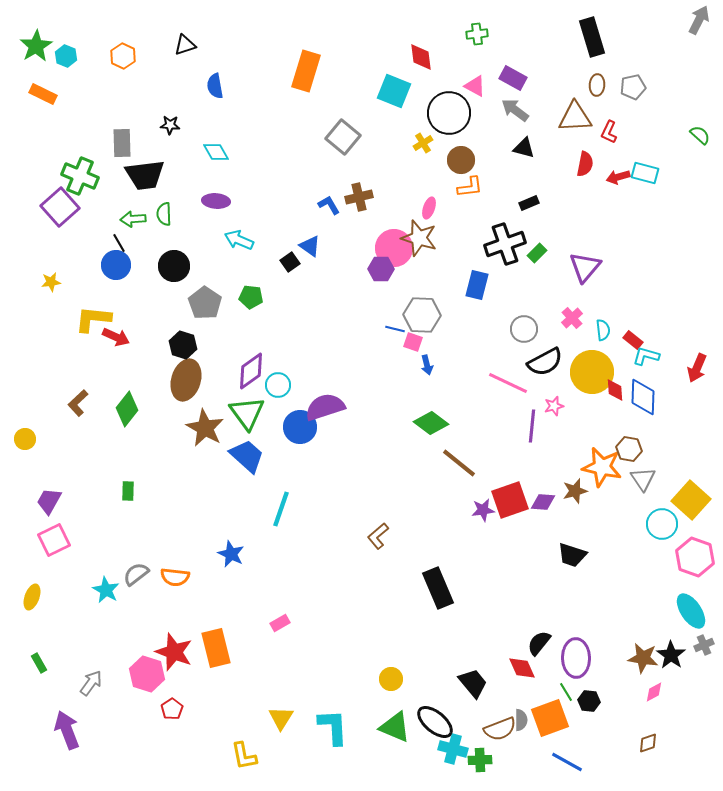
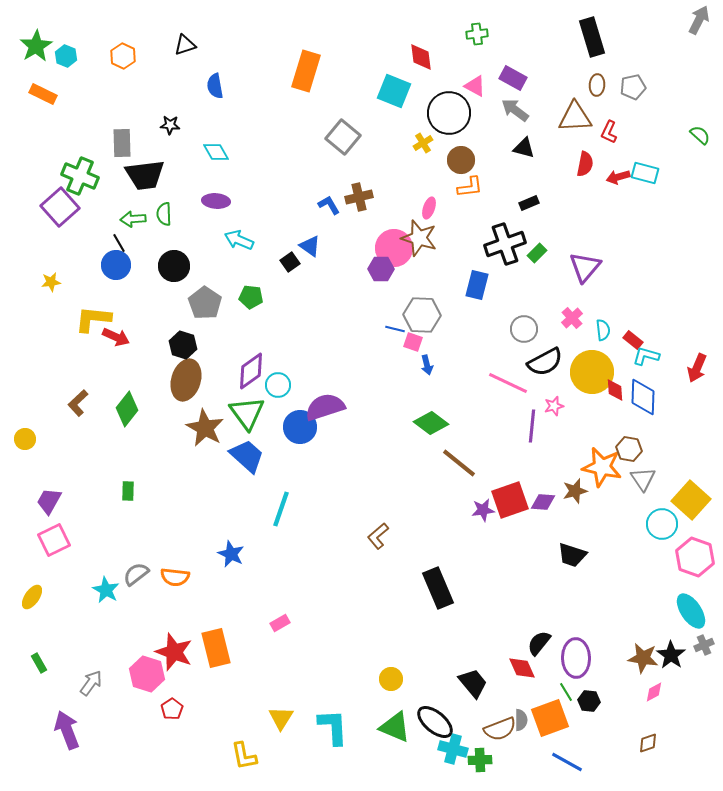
yellow ellipse at (32, 597): rotated 15 degrees clockwise
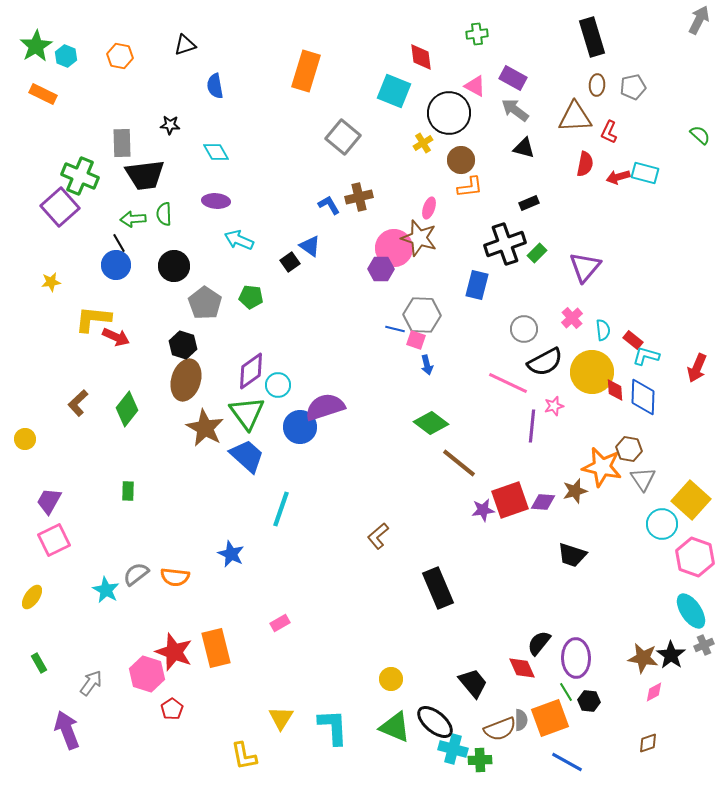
orange hexagon at (123, 56): moved 3 px left; rotated 15 degrees counterclockwise
pink square at (413, 342): moved 3 px right, 2 px up
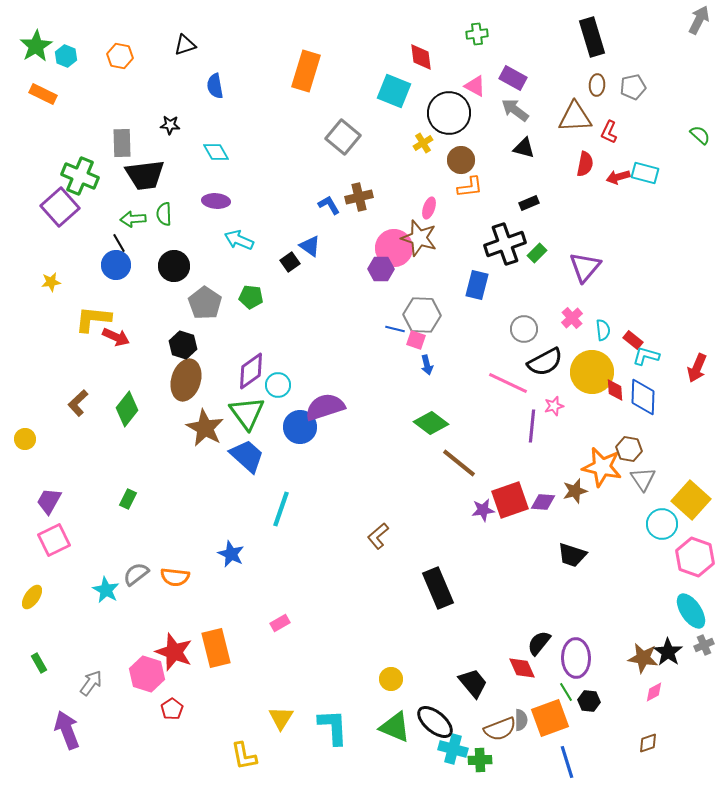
green rectangle at (128, 491): moved 8 px down; rotated 24 degrees clockwise
black star at (671, 655): moved 3 px left, 3 px up
blue line at (567, 762): rotated 44 degrees clockwise
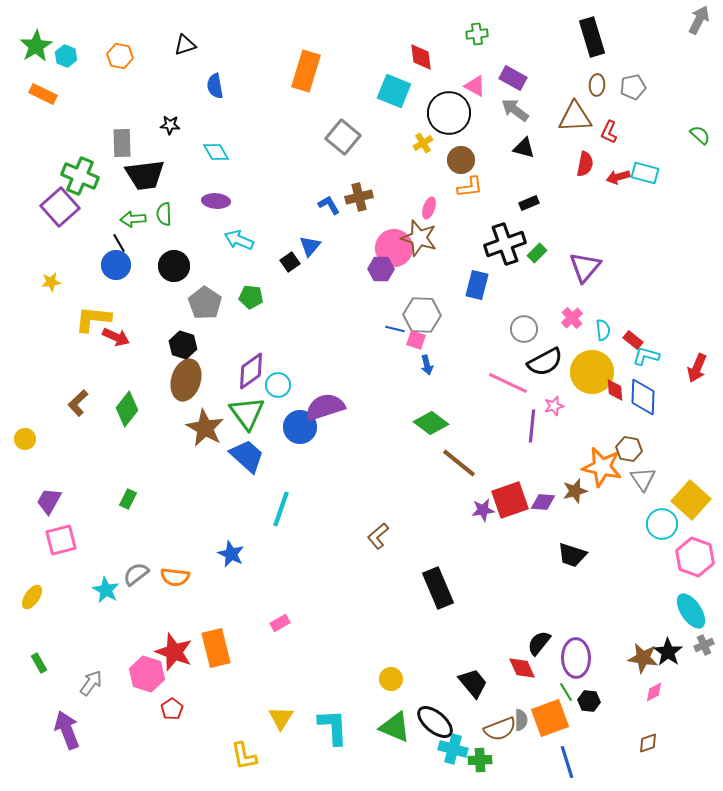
blue triangle at (310, 246): rotated 35 degrees clockwise
pink square at (54, 540): moved 7 px right; rotated 12 degrees clockwise
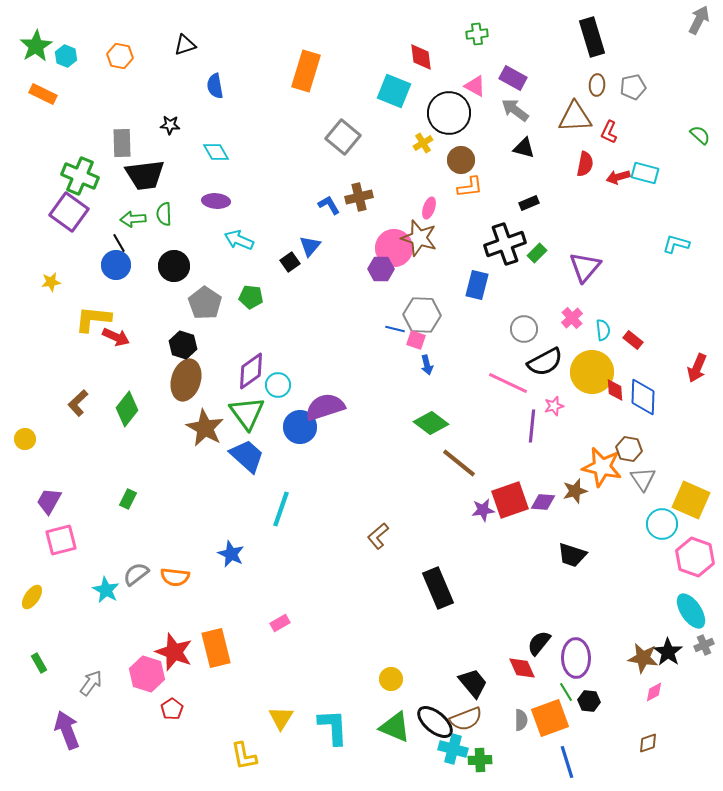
purple square at (60, 207): moved 9 px right, 5 px down; rotated 12 degrees counterclockwise
cyan L-shape at (646, 356): moved 30 px right, 112 px up
yellow square at (691, 500): rotated 18 degrees counterclockwise
brown semicircle at (500, 729): moved 34 px left, 10 px up
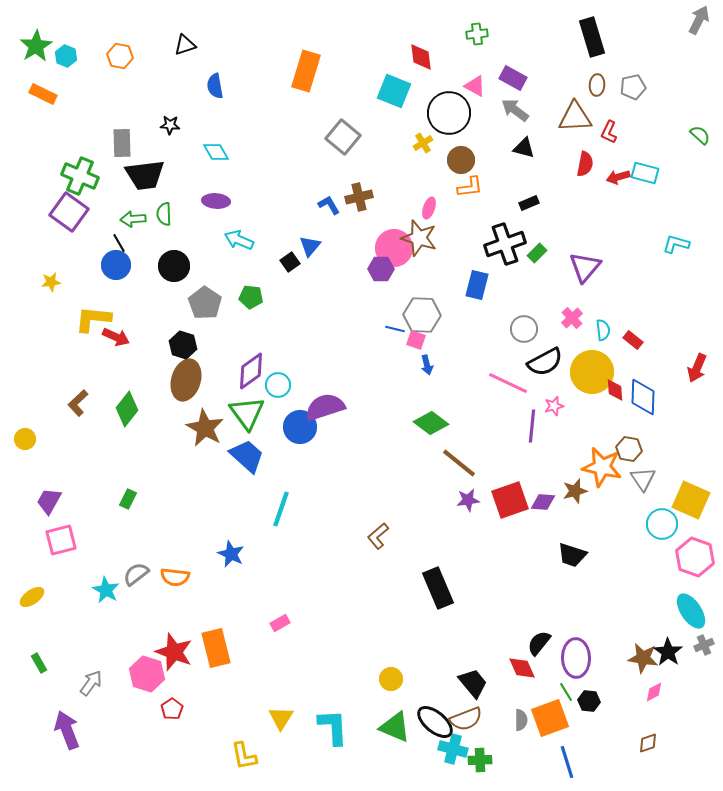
purple star at (483, 510): moved 15 px left, 10 px up
yellow ellipse at (32, 597): rotated 20 degrees clockwise
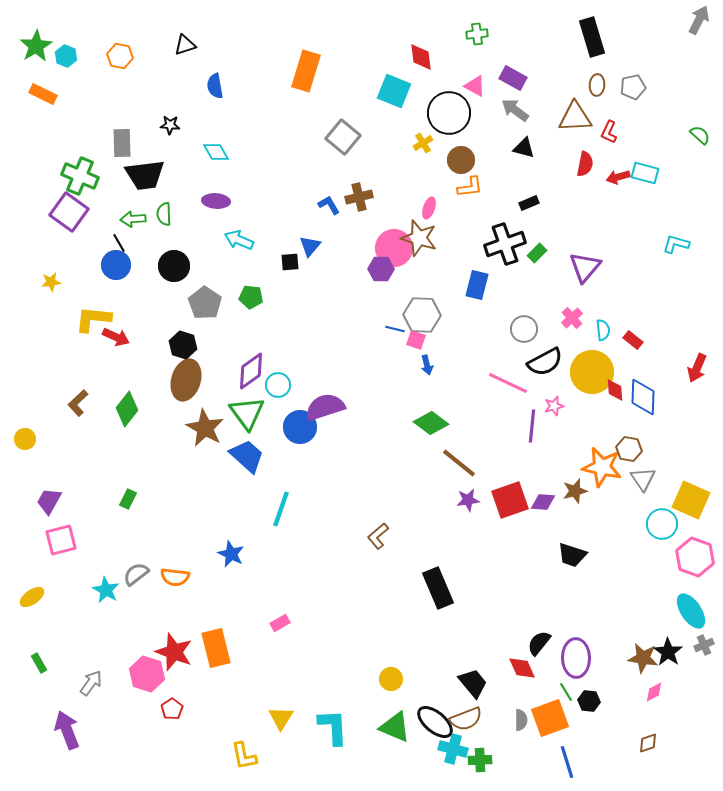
black square at (290, 262): rotated 30 degrees clockwise
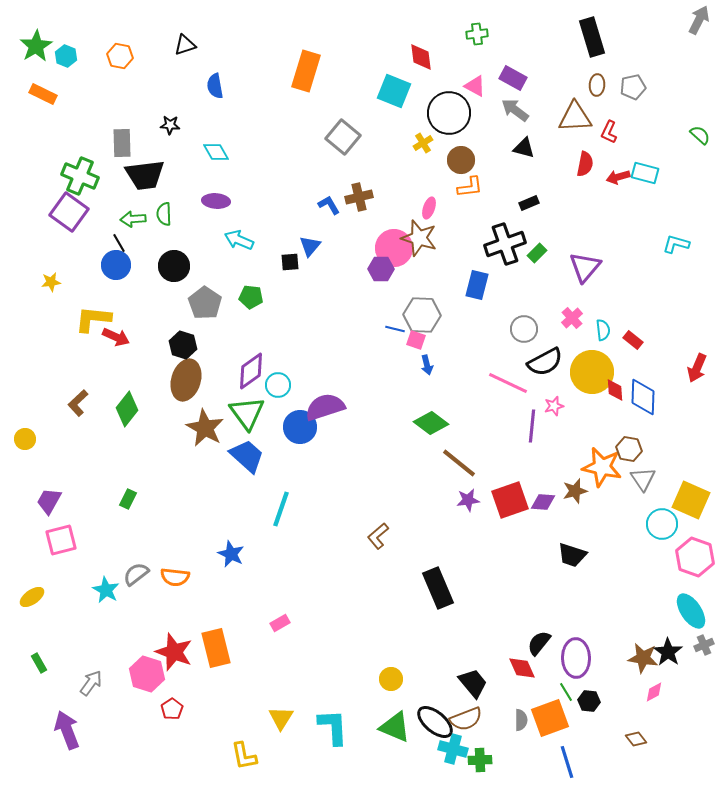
brown diamond at (648, 743): moved 12 px left, 4 px up; rotated 70 degrees clockwise
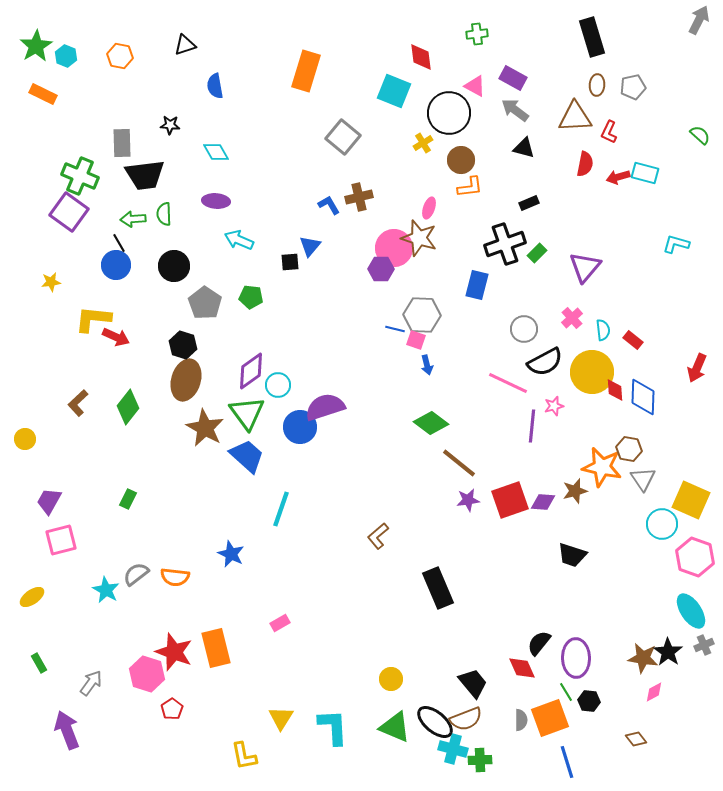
green diamond at (127, 409): moved 1 px right, 2 px up
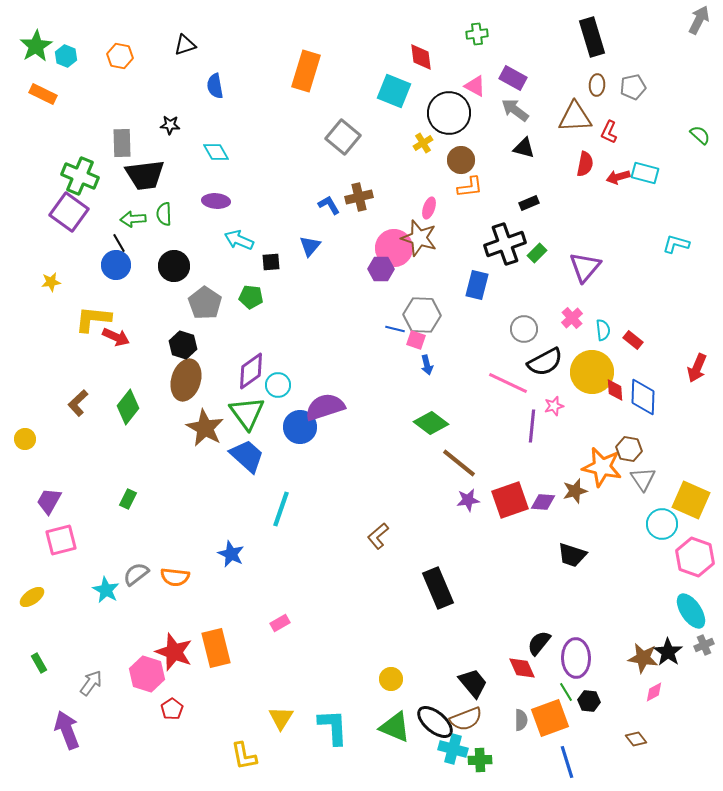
black square at (290, 262): moved 19 px left
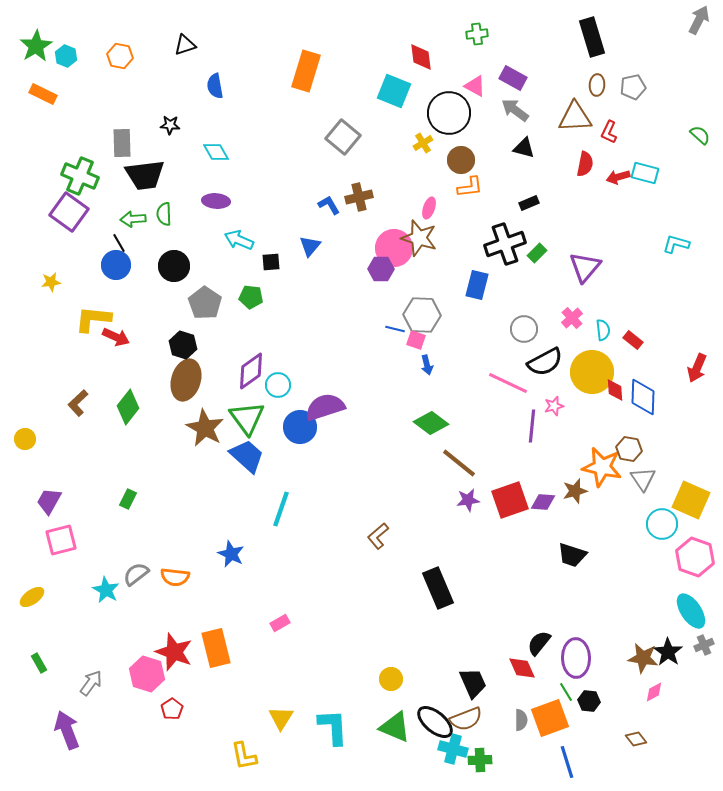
green triangle at (247, 413): moved 5 px down
black trapezoid at (473, 683): rotated 16 degrees clockwise
